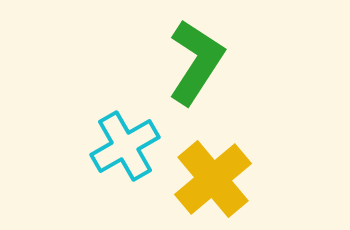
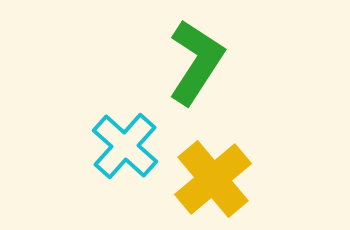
cyan cross: rotated 18 degrees counterclockwise
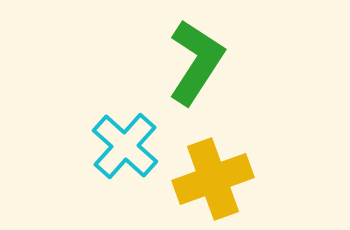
yellow cross: rotated 20 degrees clockwise
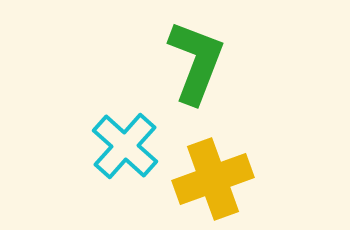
green L-shape: rotated 12 degrees counterclockwise
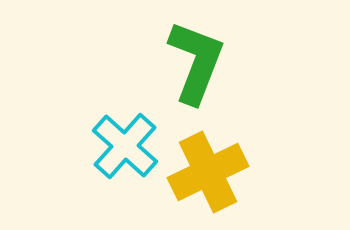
yellow cross: moved 5 px left, 7 px up; rotated 6 degrees counterclockwise
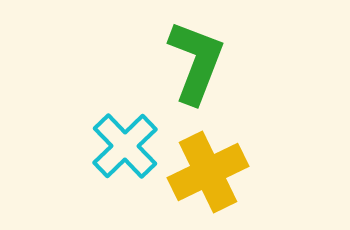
cyan cross: rotated 4 degrees clockwise
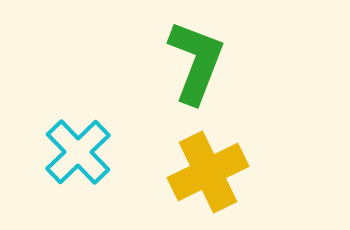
cyan cross: moved 47 px left, 6 px down
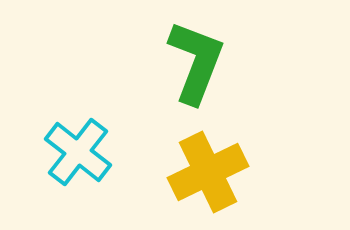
cyan cross: rotated 8 degrees counterclockwise
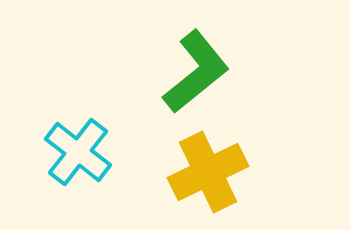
green L-shape: moved 10 px down; rotated 30 degrees clockwise
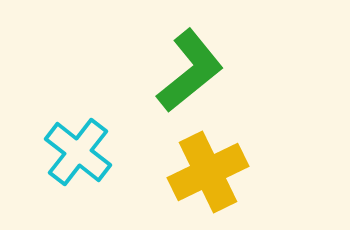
green L-shape: moved 6 px left, 1 px up
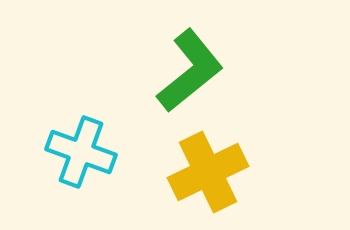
cyan cross: moved 3 px right; rotated 18 degrees counterclockwise
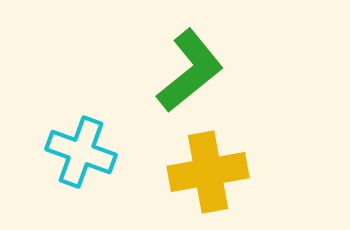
yellow cross: rotated 16 degrees clockwise
